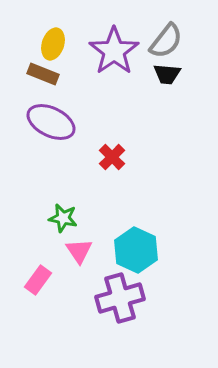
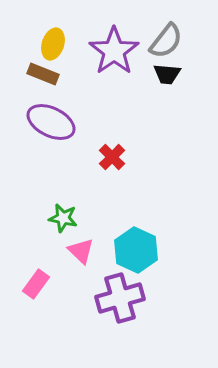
pink triangle: moved 2 px right; rotated 12 degrees counterclockwise
pink rectangle: moved 2 px left, 4 px down
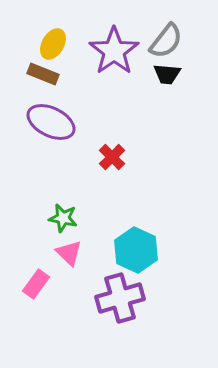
yellow ellipse: rotated 12 degrees clockwise
pink triangle: moved 12 px left, 2 px down
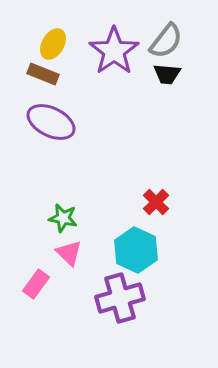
red cross: moved 44 px right, 45 px down
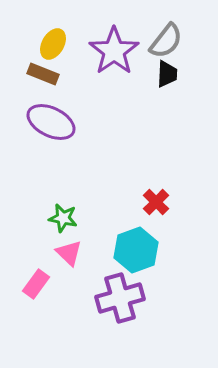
black trapezoid: rotated 92 degrees counterclockwise
cyan hexagon: rotated 15 degrees clockwise
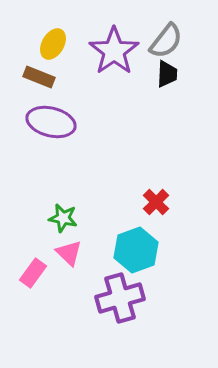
brown rectangle: moved 4 px left, 3 px down
purple ellipse: rotated 12 degrees counterclockwise
pink rectangle: moved 3 px left, 11 px up
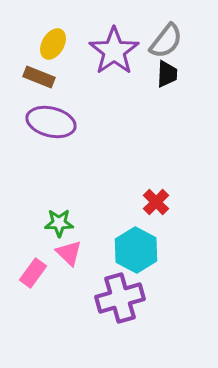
green star: moved 4 px left, 5 px down; rotated 12 degrees counterclockwise
cyan hexagon: rotated 12 degrees counterclockwise
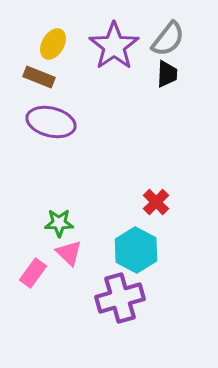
gray semicircle: moved 2 px right, 2 px up
purple star: moved 5 px up
